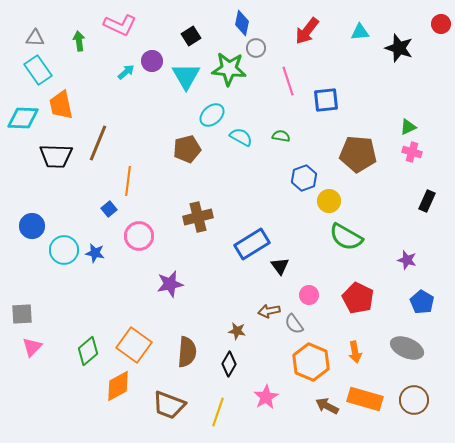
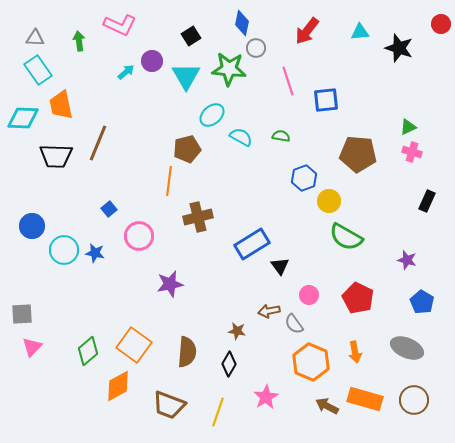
orange line at (128, 181): moved 41 px right
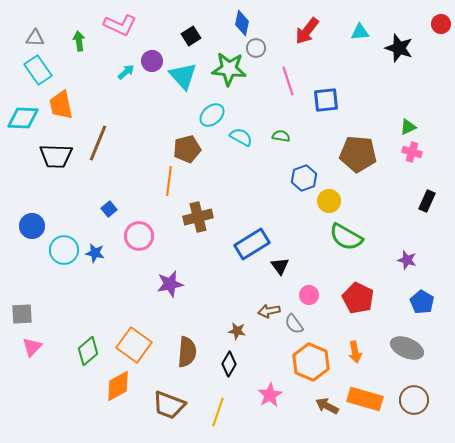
cyan triangle at (186, 76): moved 3 px left; rotated 12 degrees counterclockwise
pink star at (266, 397): moved 4 px right, 2 px up
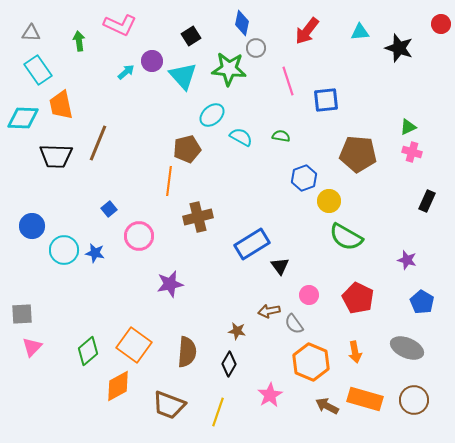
gray triangle at (35, 38): moved 4 px left, 5 px up
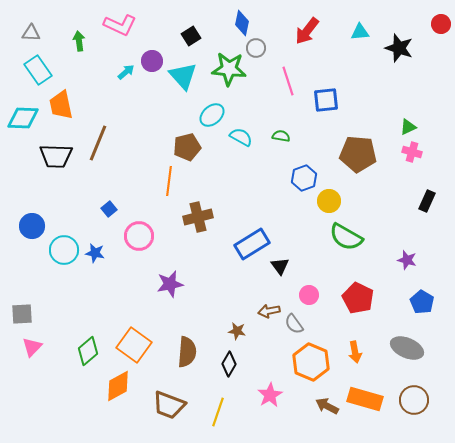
brown pentagon at (187, 149): moved 2 px up
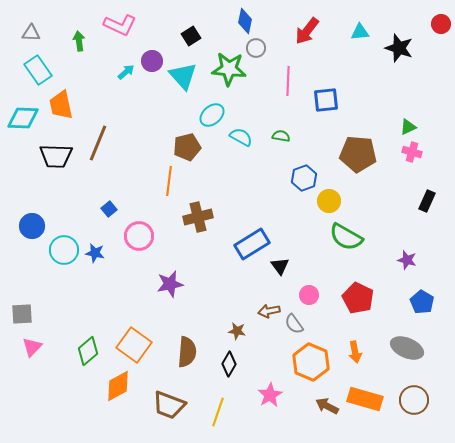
blue diamond at (242, 23): moved 3 px right, 2 px up
pink line at (288, 81): rotated 20 degrees clockwise
